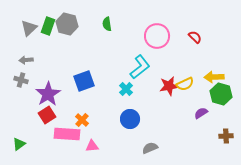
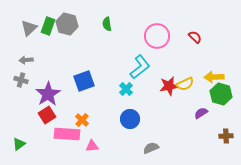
gray semicircle: moved 1 px right
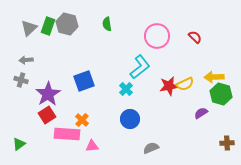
brown cross: moved 1 px right, 7 px down
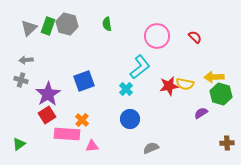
yellow semicircle: rotated 36 degrees clockwise
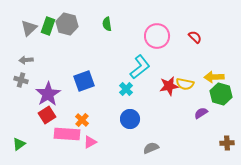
pink triangle: moved 2 px left, 4 px up; rotated 24 degrees counterclockwise
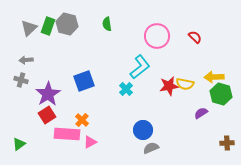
blue circle: moved 13 px right, 11 px down
